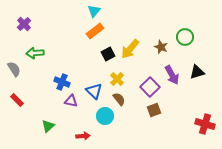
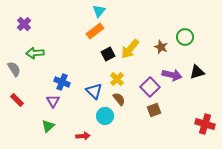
cyan triangle: moved 5 px right
purple arrow: rotated 48 degrees counterclockwise
purple triangle: moved 18 px left; rotated 48 degrees clockwise
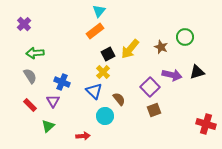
gray semicircle: moved 16 px right, 7 px down
yellow cross: moved 14 px left, 7 px up
red rectangle: moved 13 px right, 5 px down
red cross: moved 1 px right
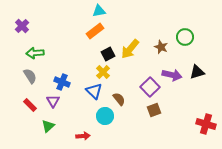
cyan triangle: rotated 40 degrees clockwise
purple cross: moved 2 px left, 2 px down
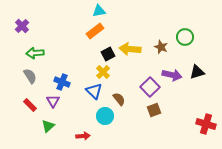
yellow arrow: rotated 55 degrees clockwise
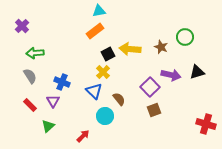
purple arrow: moved 1 px left
red arrow: rotated 40 degrees counterclockwise
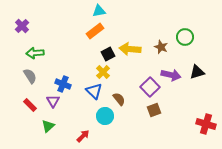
blue cross: moved 1 px right, 2 px down
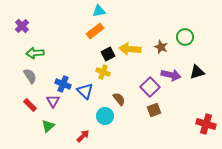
yellow cross: rotated 24 degrees counterclockwise
blue triangle: moved 9 px left
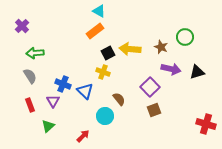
cyan triangle: rotated 40 degrees clockwise
black square: moved 1 px up
purple arrow: moved 6 px up
red rectangle: rotated 24 degrees clockwise
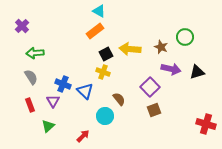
black square: moved 2 px left, 1 px down
gray semicircle: moved 1 px right, 1 px down
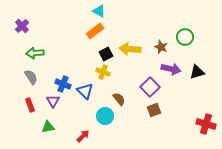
green triangle: moved 1 px down; rotated 32 degrees clockwise
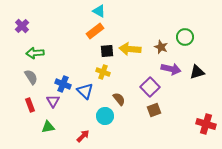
black square: moved 1 px right, 3 px up; rotated 24 degrees clockwise
